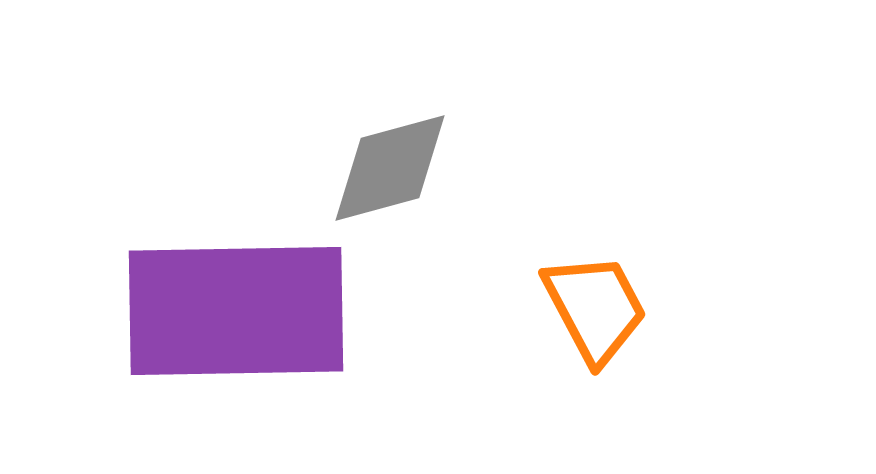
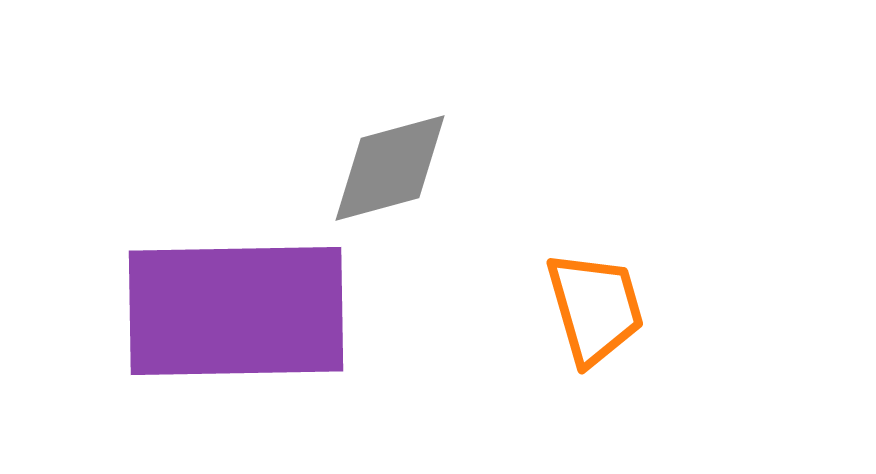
orange trapezoid: rotated 12 degrees clockwise
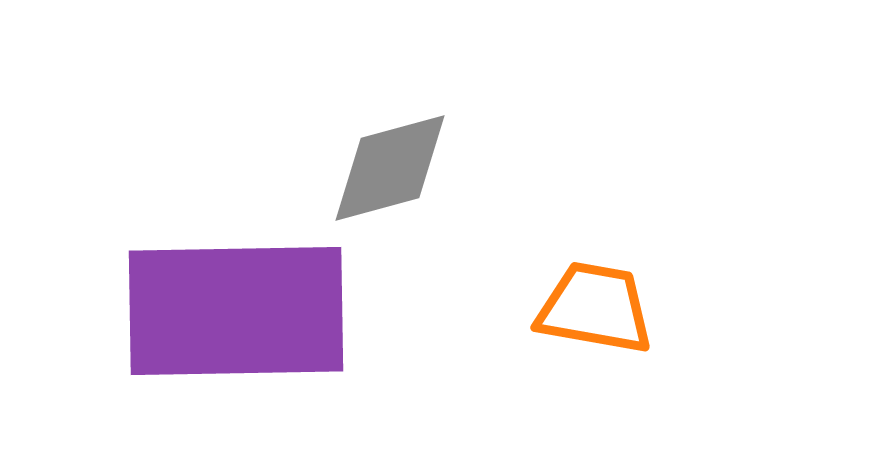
orange trapezoid: rotated 64 degrees counterclockwise
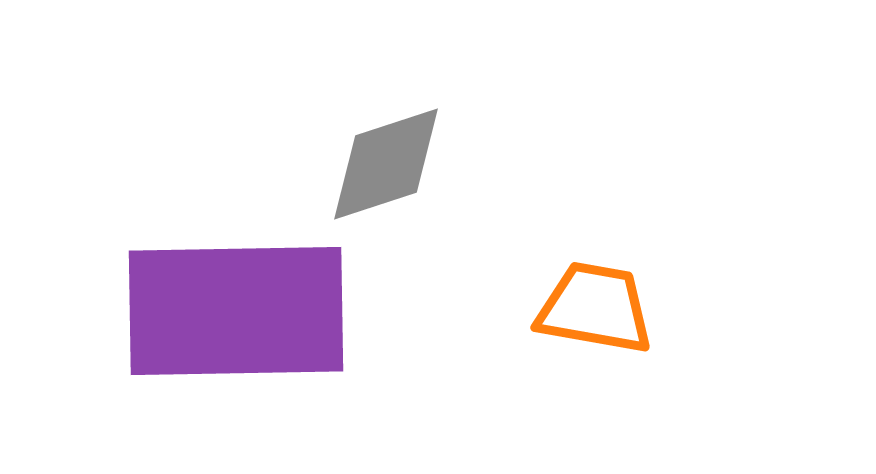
gray diamond: moved 4 px left, 4 px up; rotated 3 degrees counterclockwise
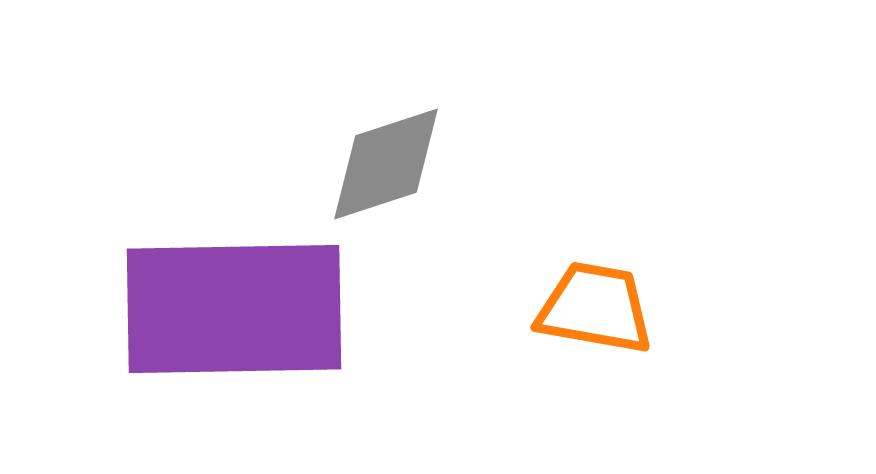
purple rectangle: moved 2 px left, 2 px up
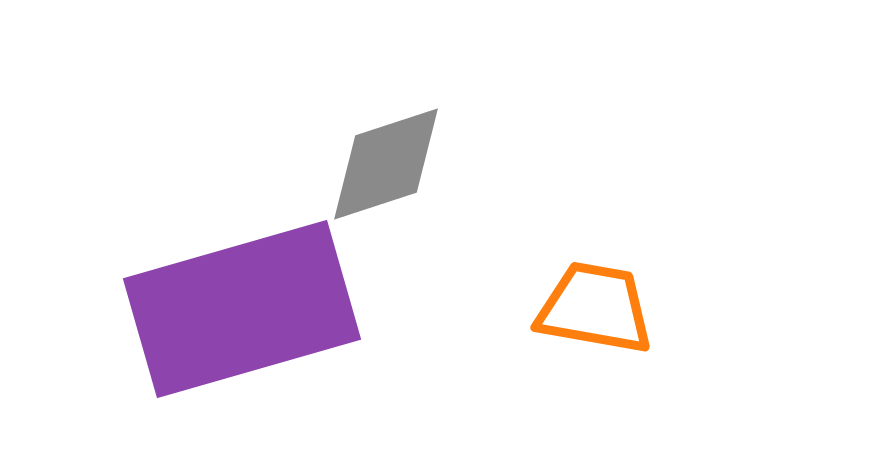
purple rectangle: moved 8 px right; rotated 15 degrees counterclockwise
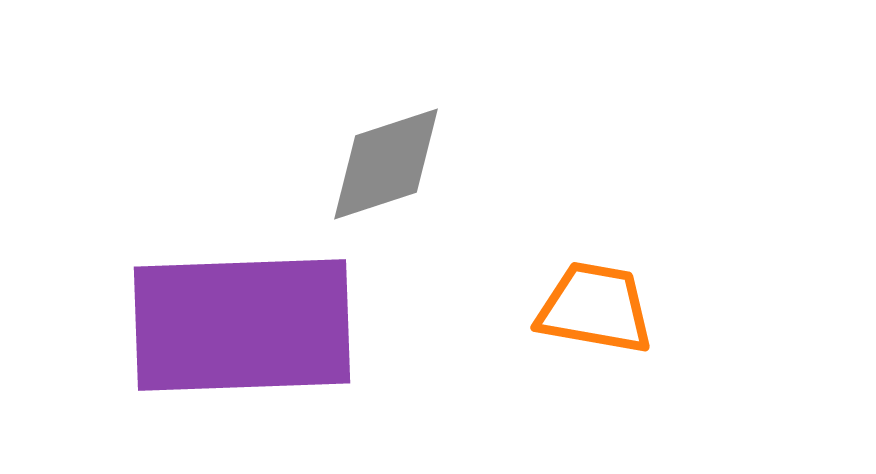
purple rectangle: moved 16 px down; rotated 14 degrees clockwise
